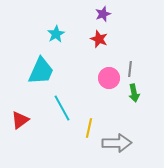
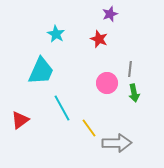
purple star: moved 7 px right
cyan star: rotated 12 degrees counterclockwise
pink circle: moved 2 px left, 5 px down
yellow line: rotated 48 degrees counterclockwise
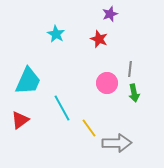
cyan trapezoid: moved 13 px left, 10 px down
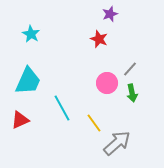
cyan star: moved 25 px left
gray line: rotated 35 degrees clockwise
green arrow: moved 2 px left
red triangle: rotated 12 degrees clockwise
yellow line: moved 5 px right, 5 px up
gray arrow: rotated 40 degrees counterclockwise
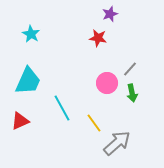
red star: moved 1 px left, 1 px up; rotated 12 degrees counterclockwise
red triangle: moved 1 px down
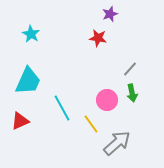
pink circle: moved 17 px down
yellow line: moved 3 px left, 1 px down
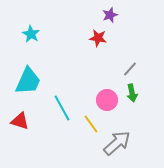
purple star: moved 1 px down
red triangle: rotated 42 degrees clockwise
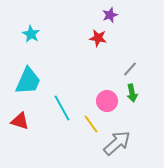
pink circle: moved 1 px down
